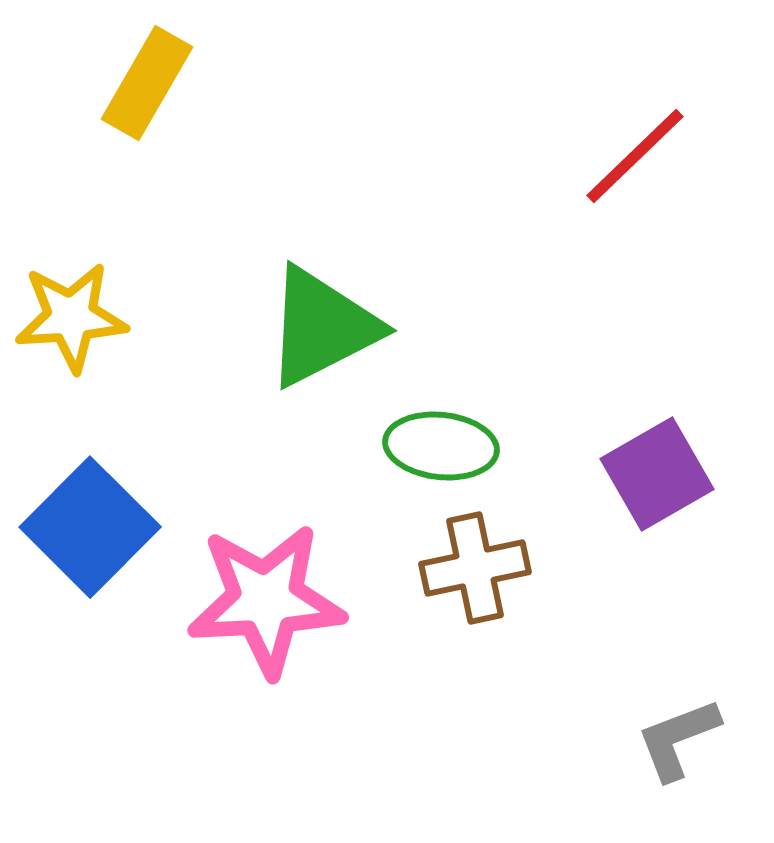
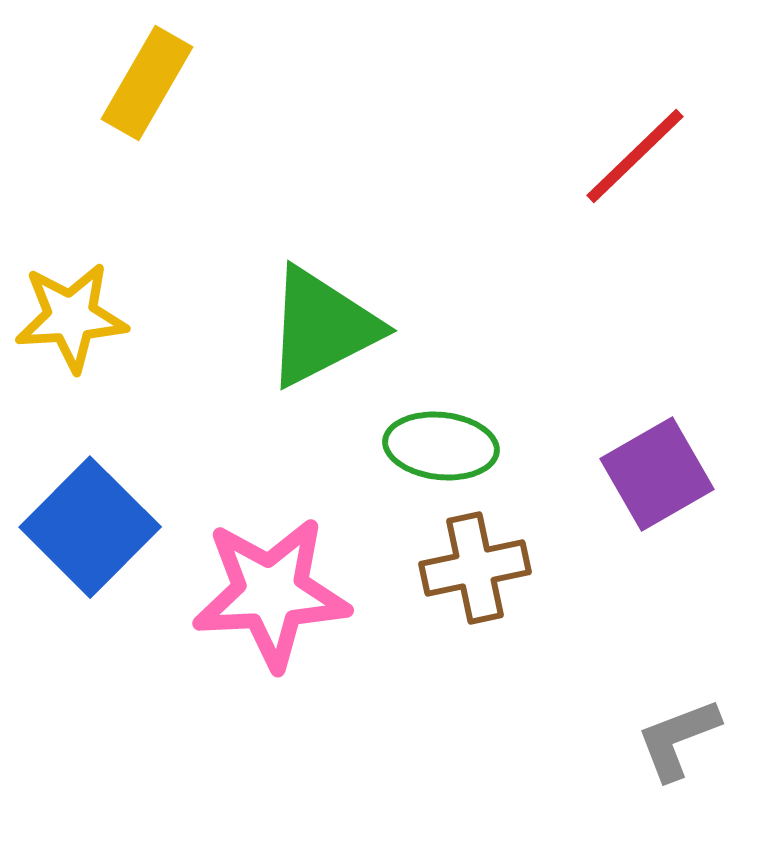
pink star: moved 5 px right, 7 px up
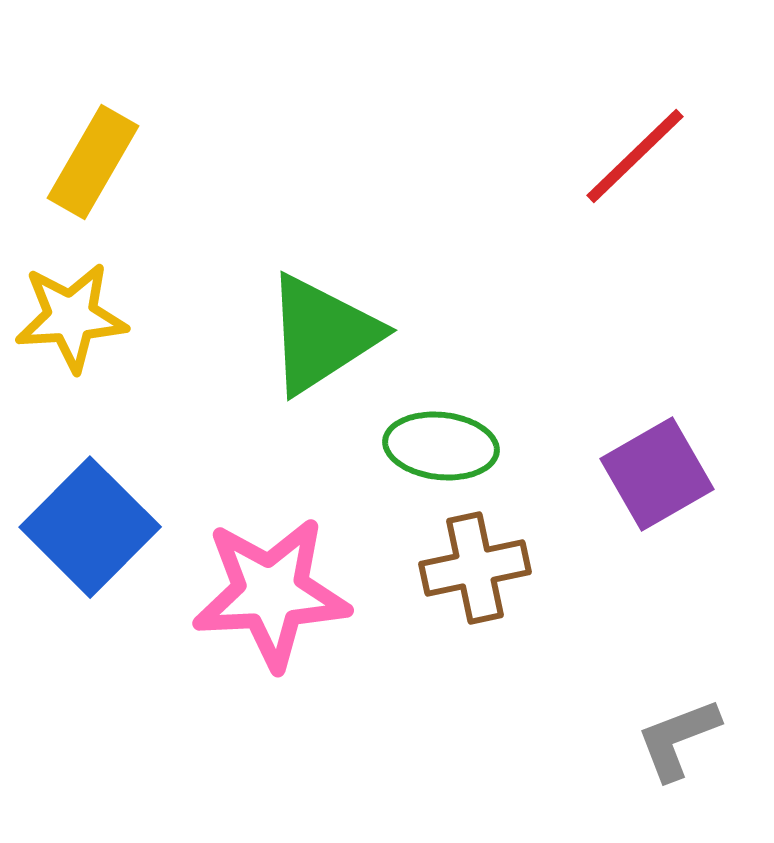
yellow rectangle: moved 54 px left, 79 px down
green triangle: moved 7 px down; rotated 6 degrees counterclockwise
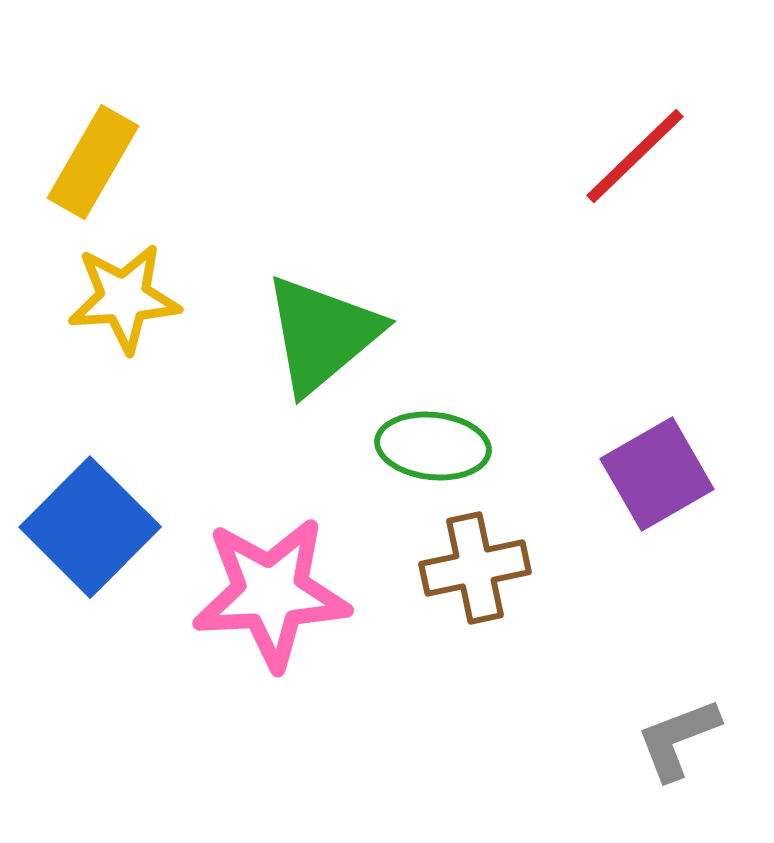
yellow star: moved 53 px right, 19 px up
green triangle: rotated 7 degrees counterclockwise
green ellipse: moved 8 px left
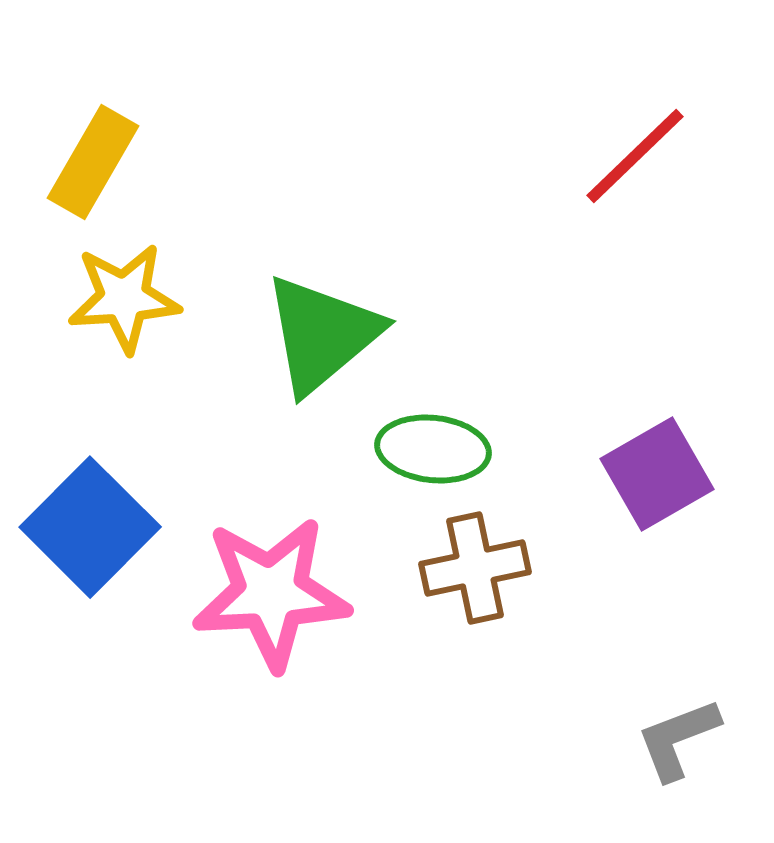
green ellipse: moved 3 px down
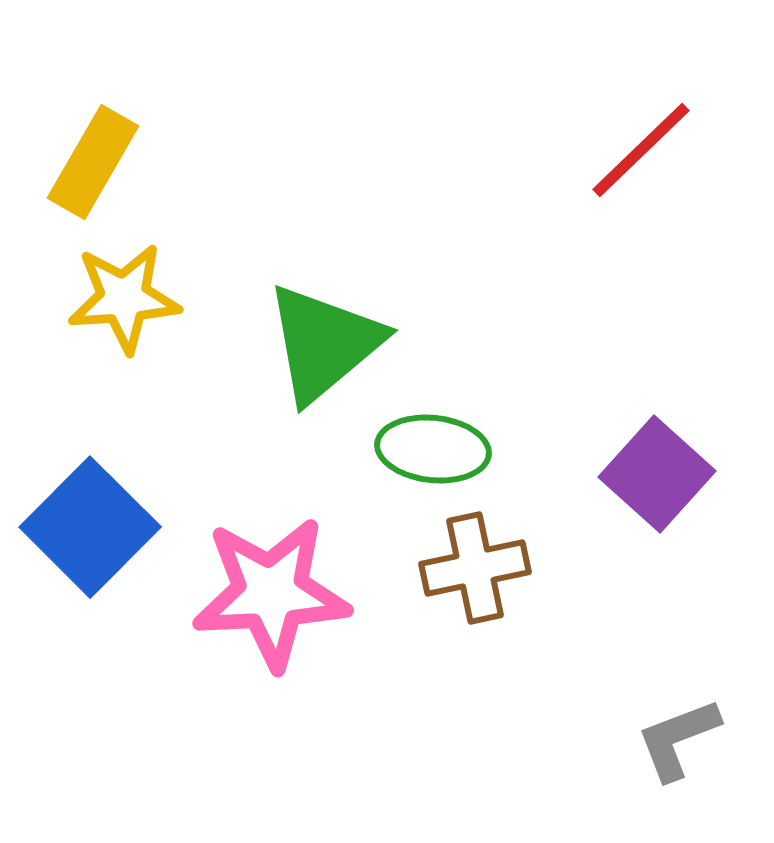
red line: moved 6 px right, 6 px up
green triangle: moved 2 px right, 9 px down
purple square: rotated 18 degrees counterclockwise
